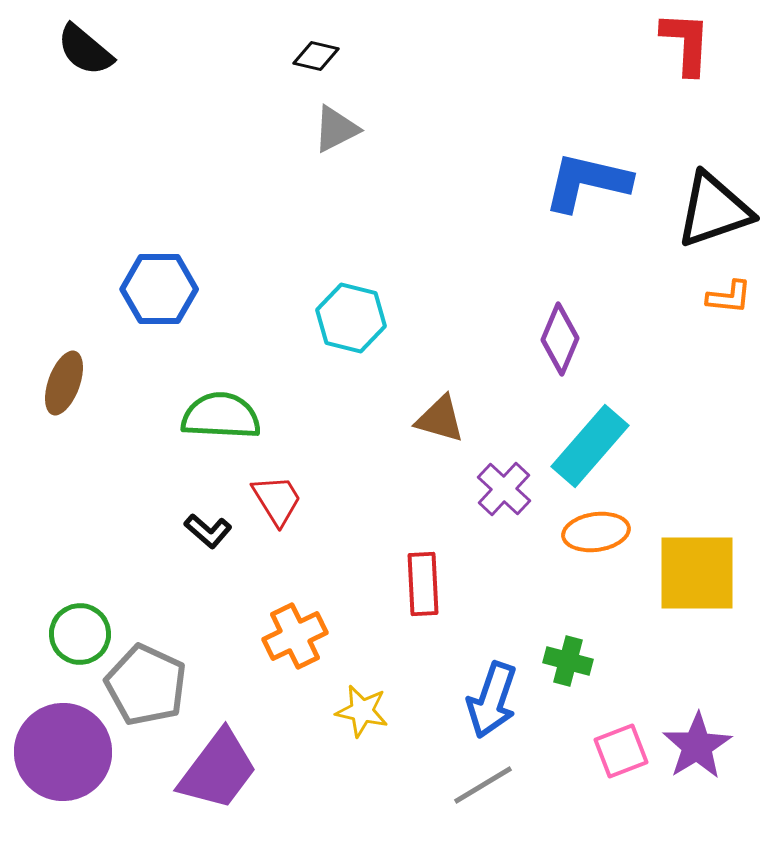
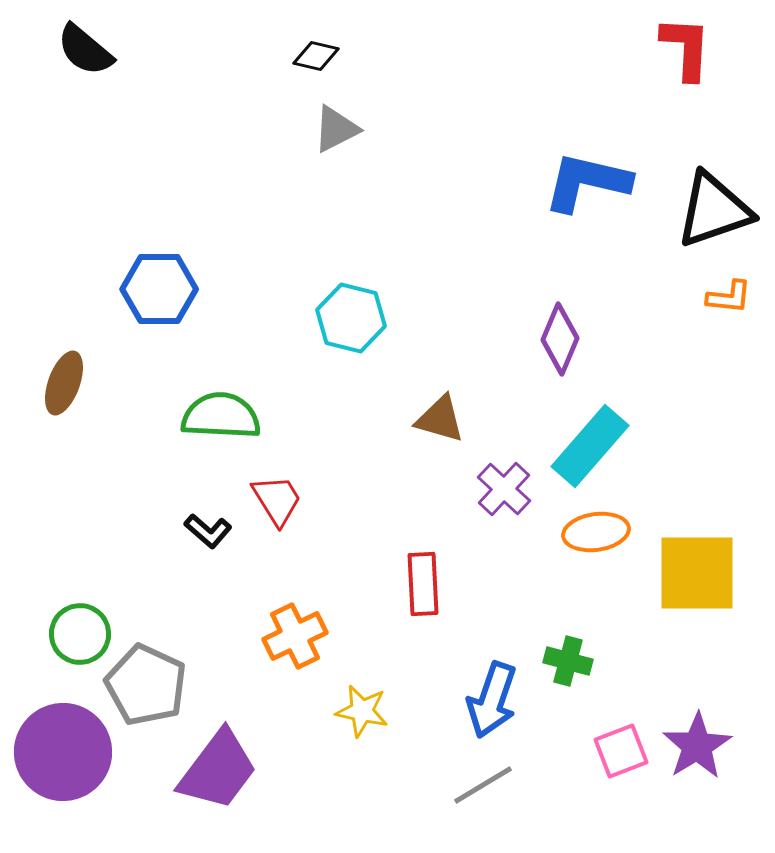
red L-shape: moved 5 px down
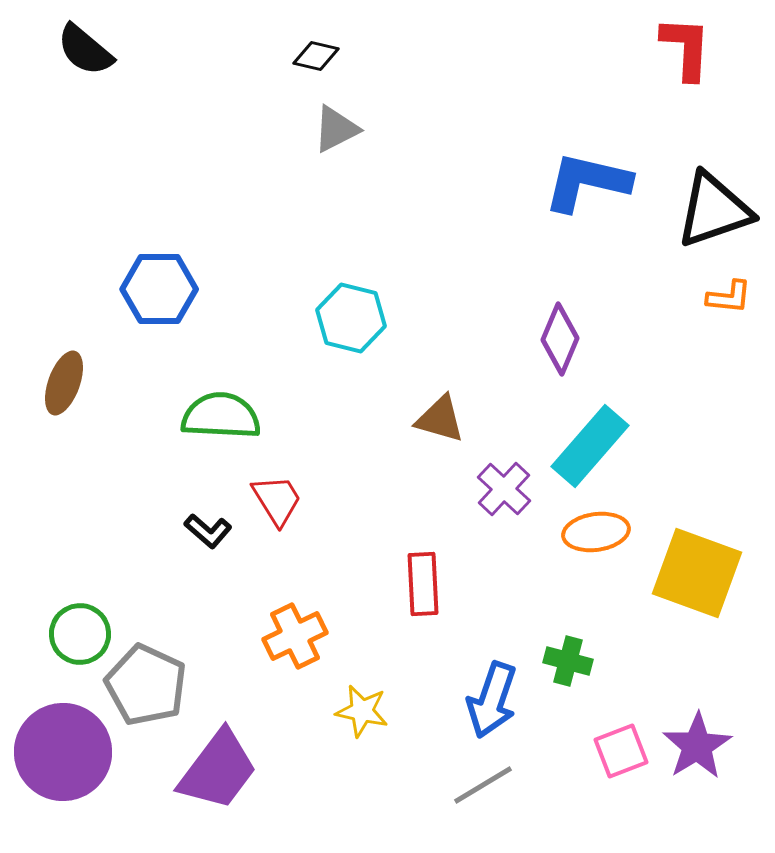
yellow square: rotated 20 degrees clockwise
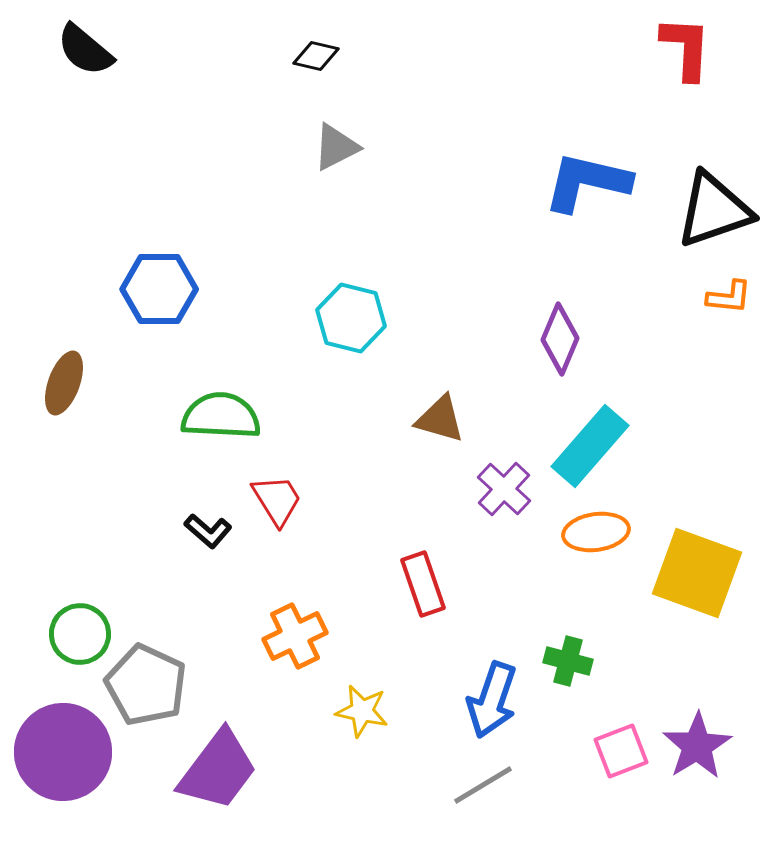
gray triangle: moved 18 px down
red rectangle: rotated 16 degrees counterclockwise
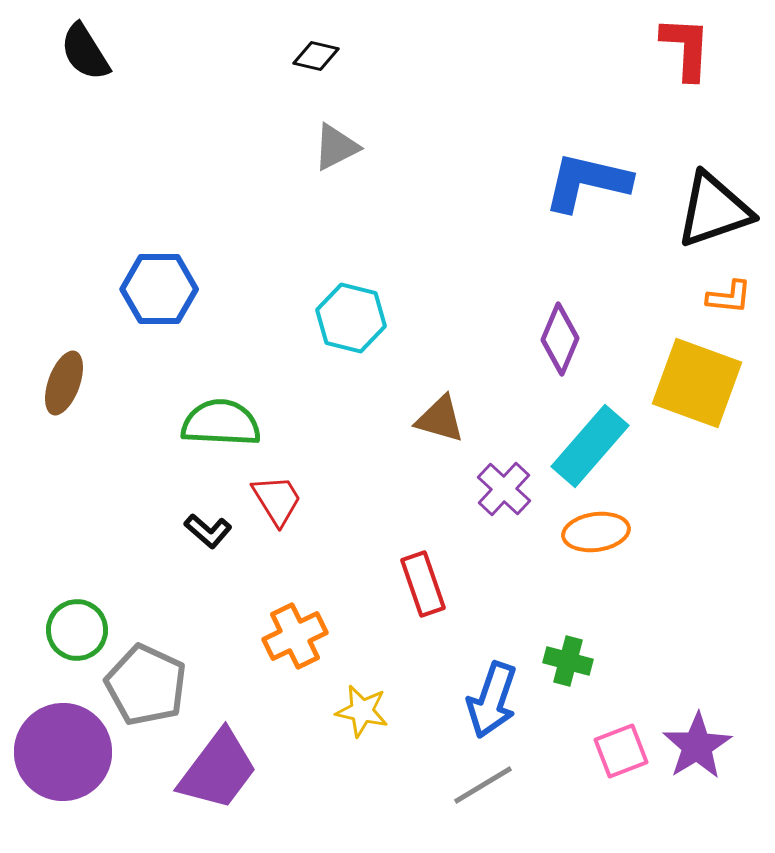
black semicircle: moved 2 px down; rotated 18 degrees clockwise
green semicircle: moved 7 px down
yellow square: moved 190 px up
green circle: moved 3 px left, 4 px up
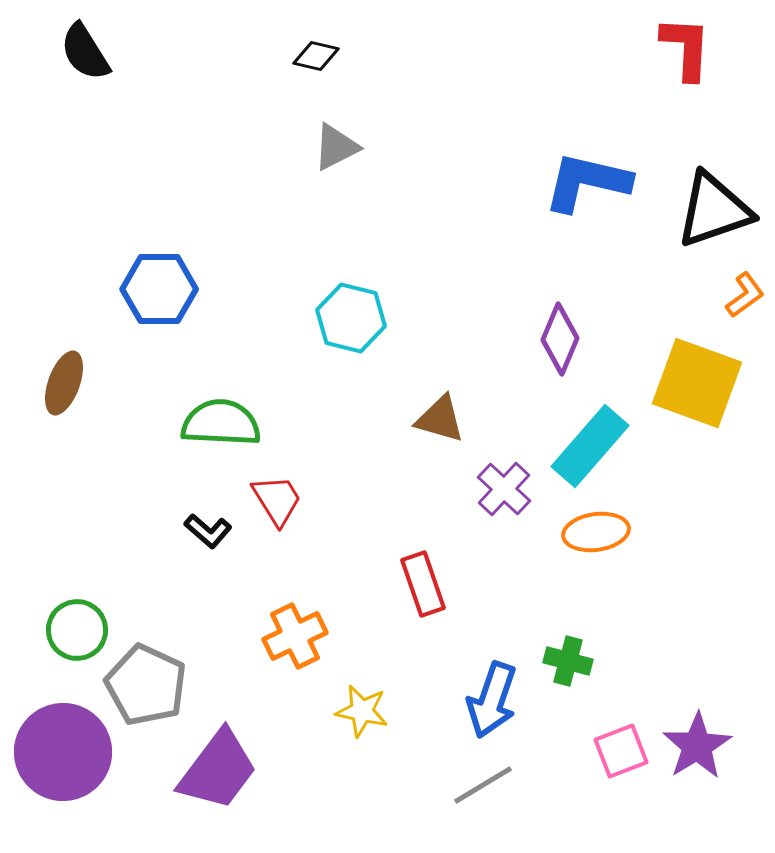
orange L-shape: moved 16 px right, 2 px up; rotated 42 degrees counterclockwise
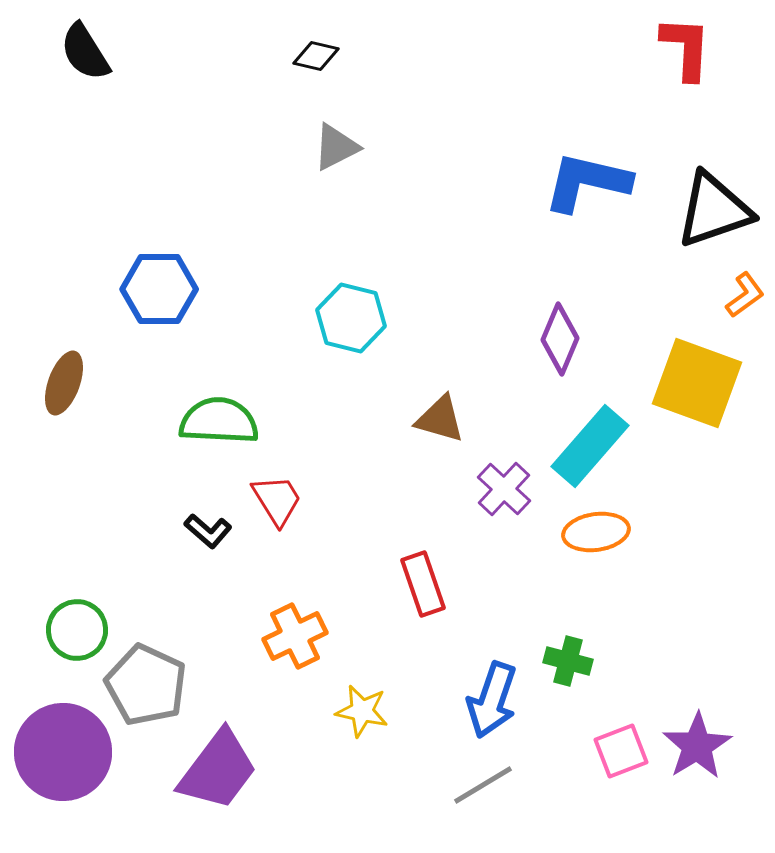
green semicircle: moved 2 px left, 2 px up
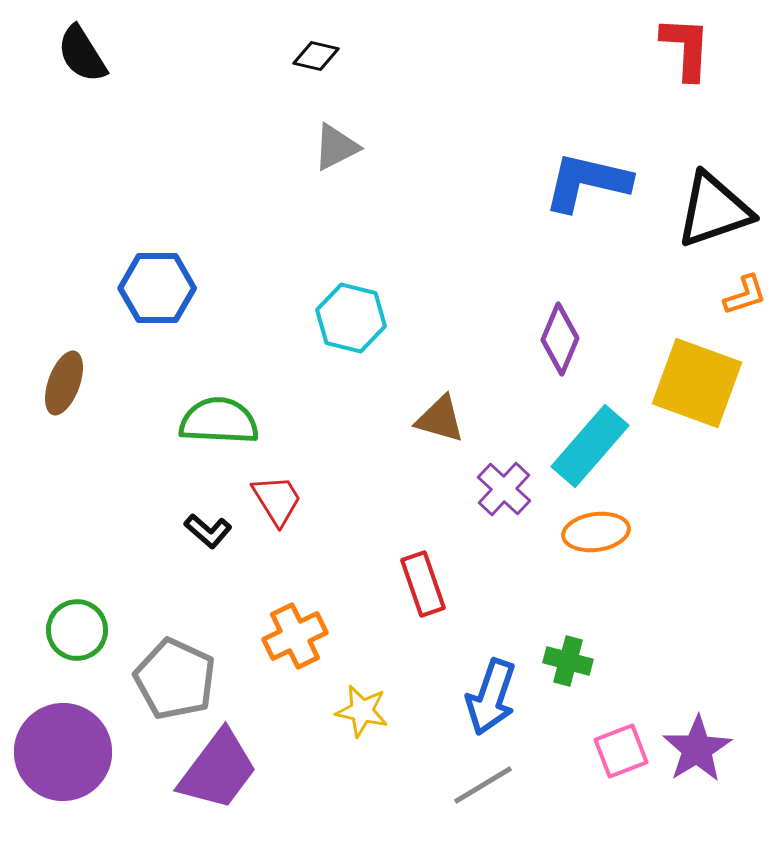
black semicircle: moved 3 px left, 2 px down
blue hexagon: moved 2 px left, 1 px up
orange L-shape: rotated 18 degrees clockwise
gray pentagon: moved 29 px right, 6 px up
blue arrow: moved 1 px left, 3 px up
purple star: moved 3 px down
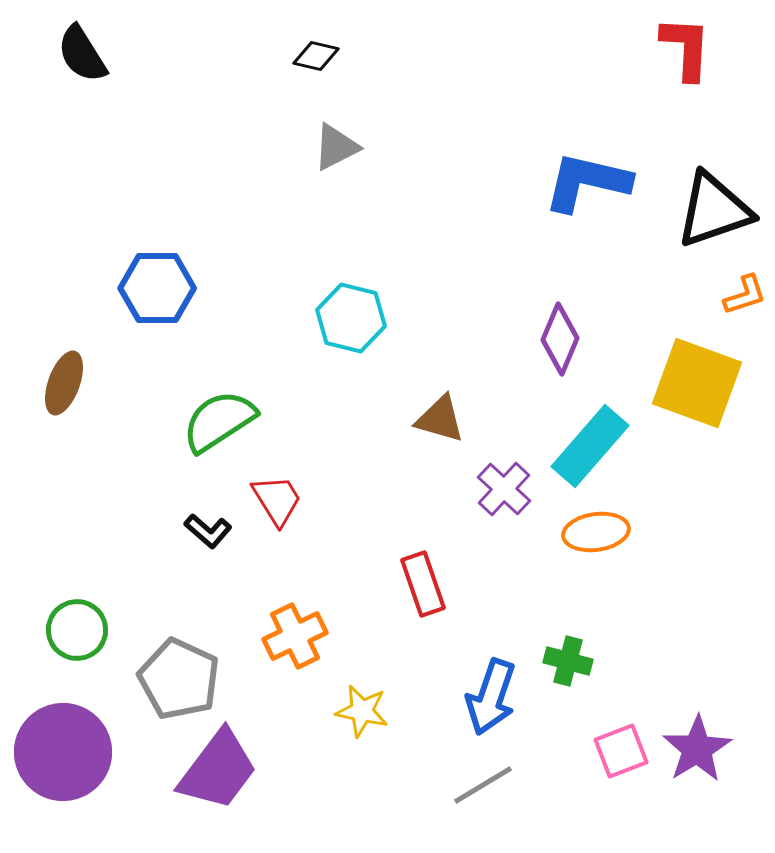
green semicircle: rotated 36 degrees counterclockwise
gray pentagon: moved 4 px right
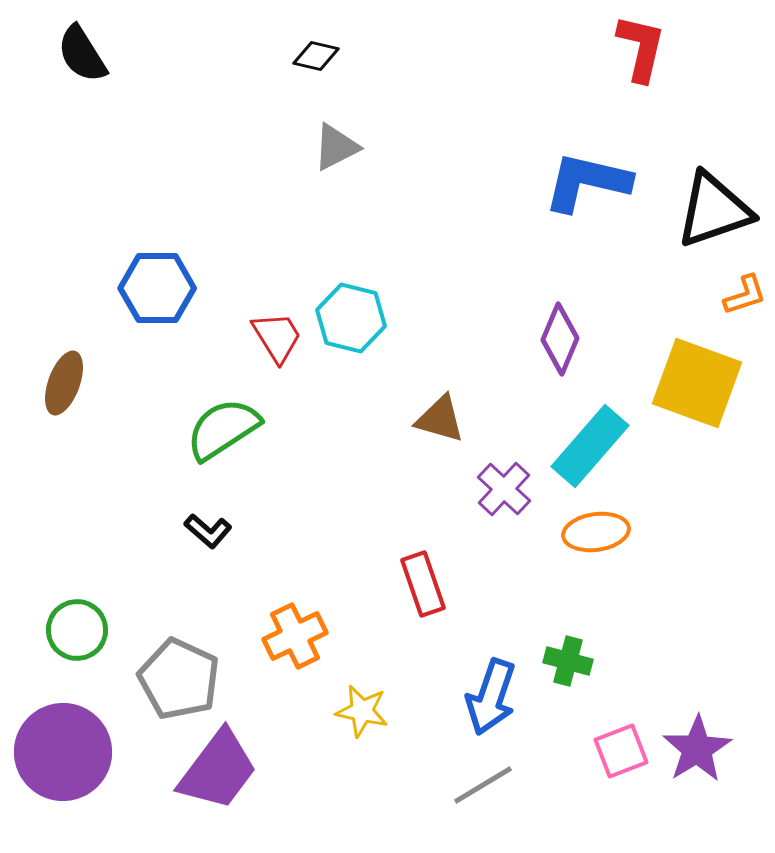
red L-shape: moved 45 px left; rotated 10 degrees clockwise
green semicircle: moved 4 px right, 8 px down
red trapezoid: moved 163 px up
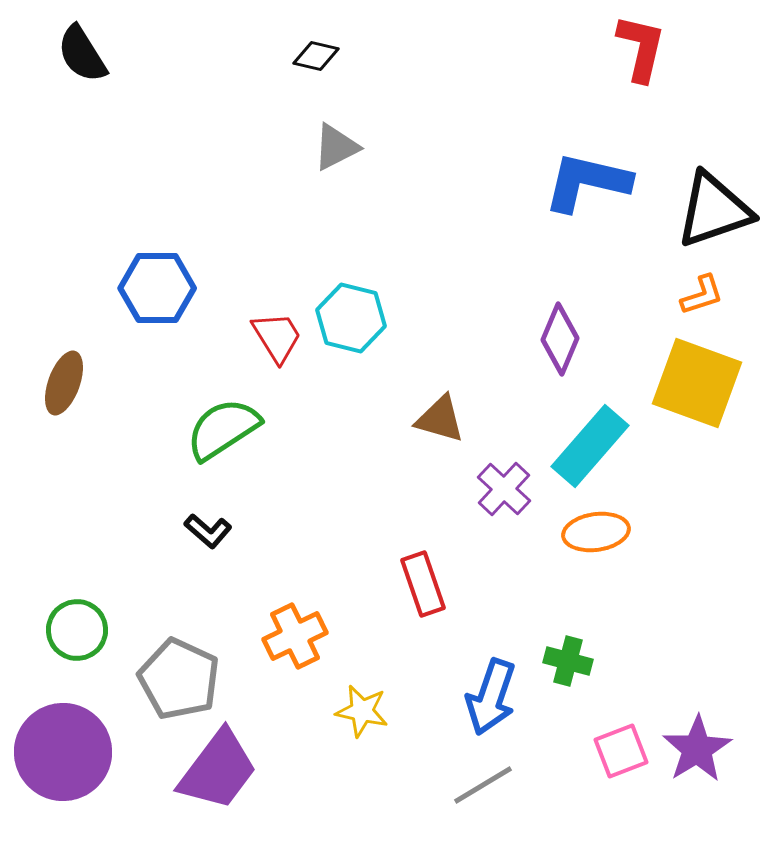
orange L-shape: moved 43 px left
